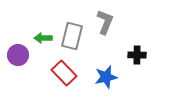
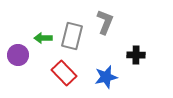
black cross: moved 1 px left
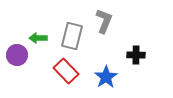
gray L-shape: moved 1 px left, 1 px up
green arrow: moved 5 px left
purple circle: moved 1 px left
red rectangle: moved 2 px right, 2 px up
blue star: rotated 20 degrees counterclockwise
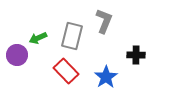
green arrow: rotated 24 degrees counterclockwise
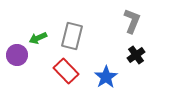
gray L-shape: moved 28 px right
black cross: rotated 36 degrees counterclockwise
